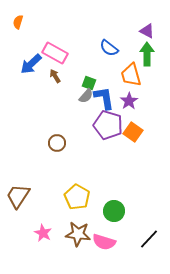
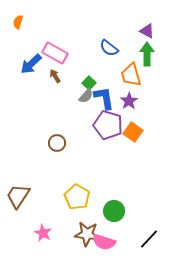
green square: rotated 24 degrees clockwise
brown star: moved 9 px right
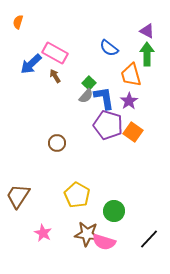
yellow pentagon: moved 2 px up
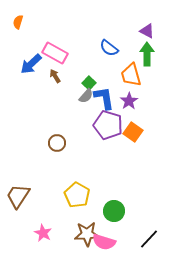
brown star: rotated 10 degrees counterclockwise
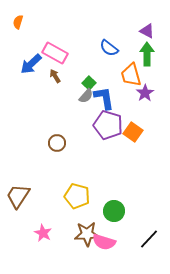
purple star: moved 16 px right, 8 px up
yellow pentagon: moved 1 px down; rotated 15 degrees counterclockwise
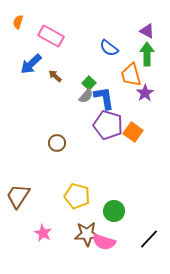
pink rectangle: moved 4 px left, 17 px up
brown arrow: rotated 16 degrees counterclockwise
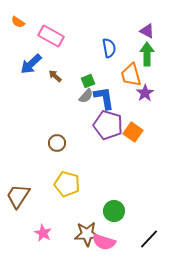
orange semicircle: rotated 72 degrees counterclockwise
blue semicircle: rotated 138 degrees counterclockwise
green square: moved 1 px left, 2 px up; rotated 24 degrees clockwise
yellow pentagon: moved 10 px left, 12 px up
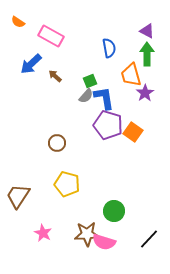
green square: moved 2 px right
